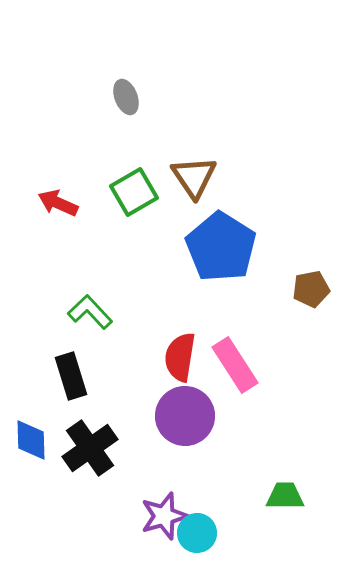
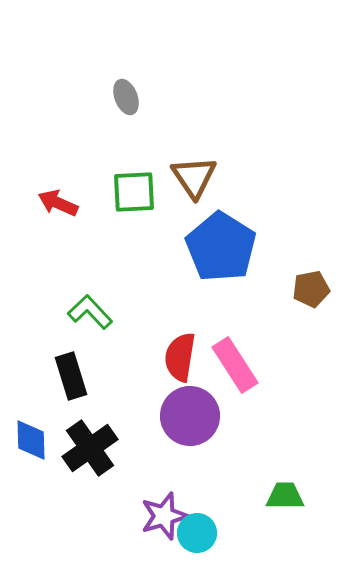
green square: rotated 27 degrees clockwise
purple circle: moved 5 px right
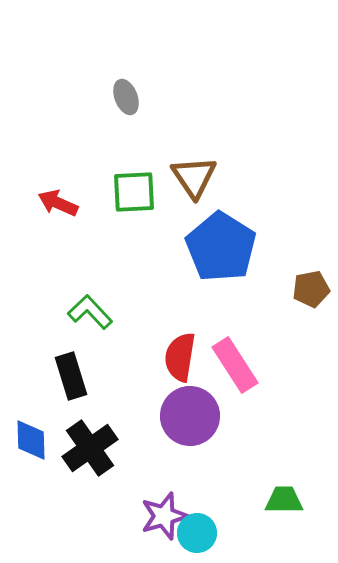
green trapezoid: moved 1 px left, 4 px down
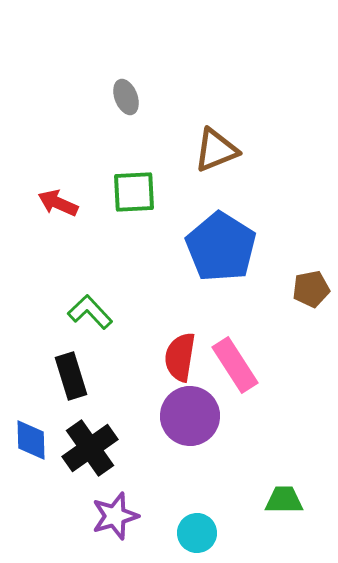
brown triangle: moved 22 px right, 27 px up; rotated 42 degrees clockwise
purple star: moved 49 px left
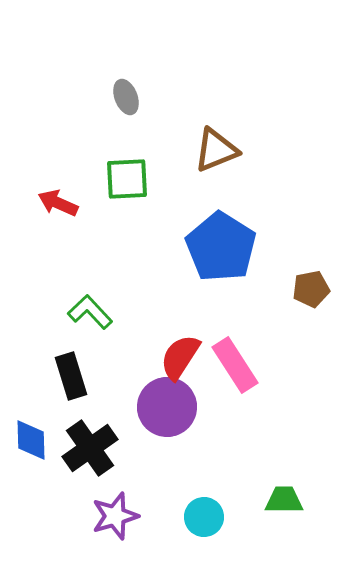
green square: moved 7 px left, 13 px up
red semicircle: rotated 24 degrees clockwise
purple circle: moved 23 px left, 9 px up
cyan circle: moved 7 px right, 16 px up
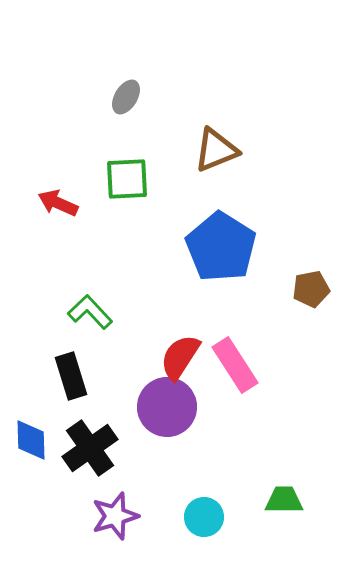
gray ellipse: rotated 52 degrees clockwise
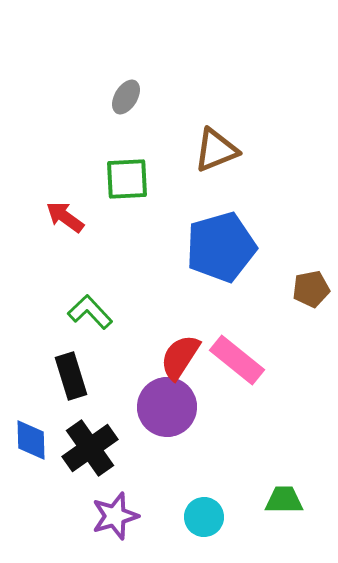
red arrow: moved 7 px right, 14 px down; rotated 12 degrees clockwise
blue pentagon: rotated 24 degrees clockwise
pink rectangle: moved 2 px right, 5 px up; rotated 18 degrees counterclockwise
